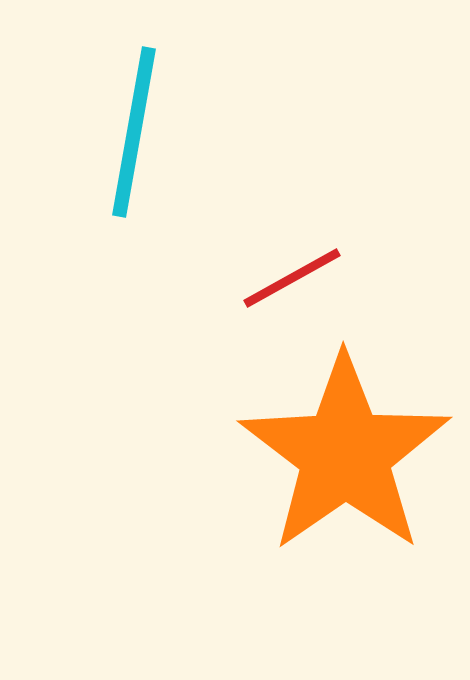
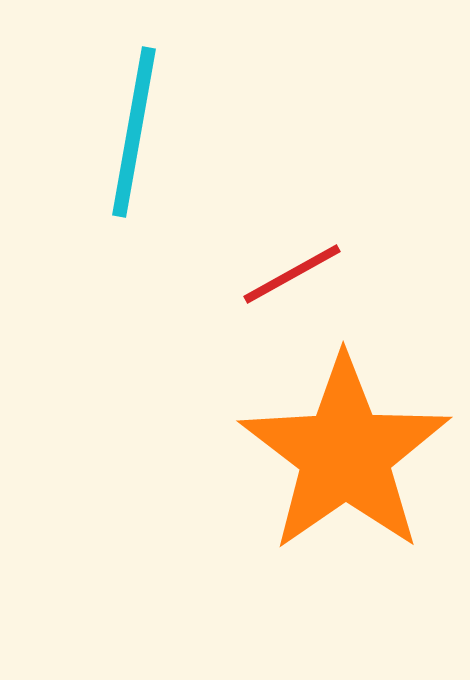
red line: moved 4 px up
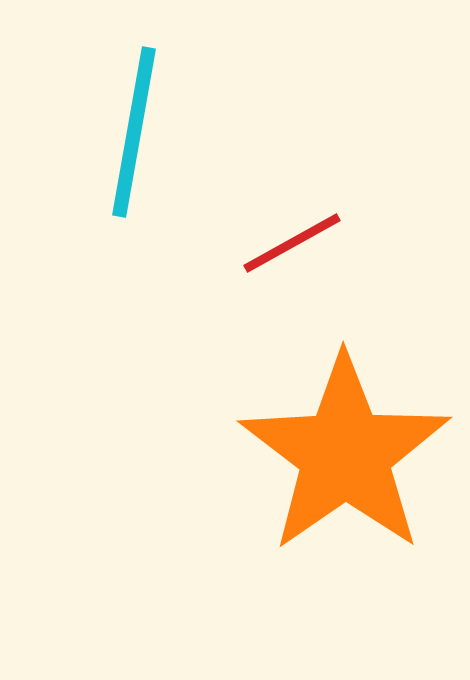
red line: moved 31 px up
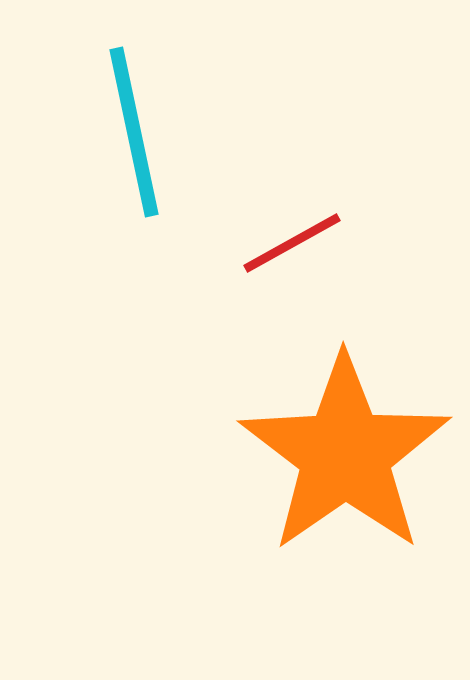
cyan line: rotated 22 degrees counterclockwise
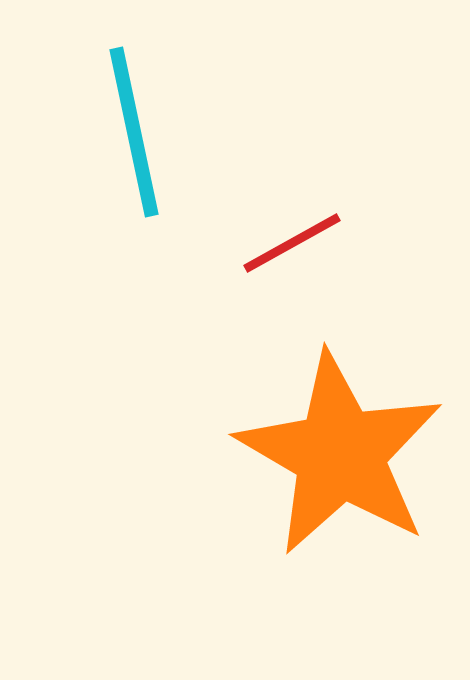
orange star: moved 5 px left; rotated 7 degrees counterclockwise
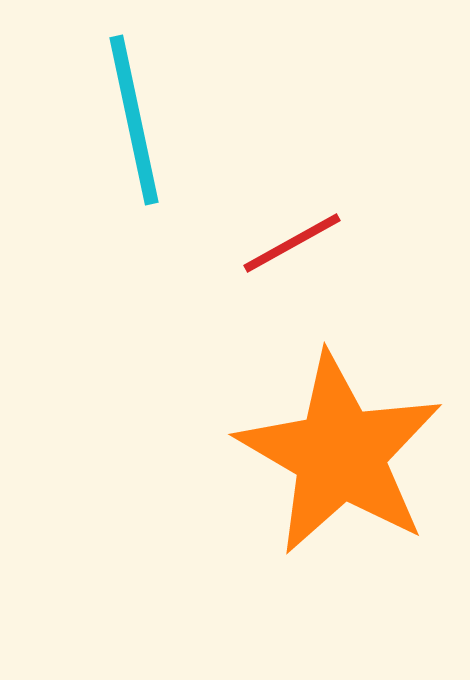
cyan line: moved 12 px up
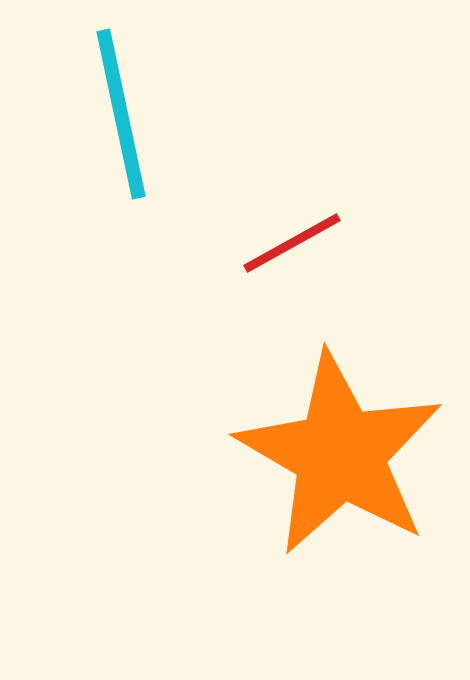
cyan line: moved 13 px left, 6 px up
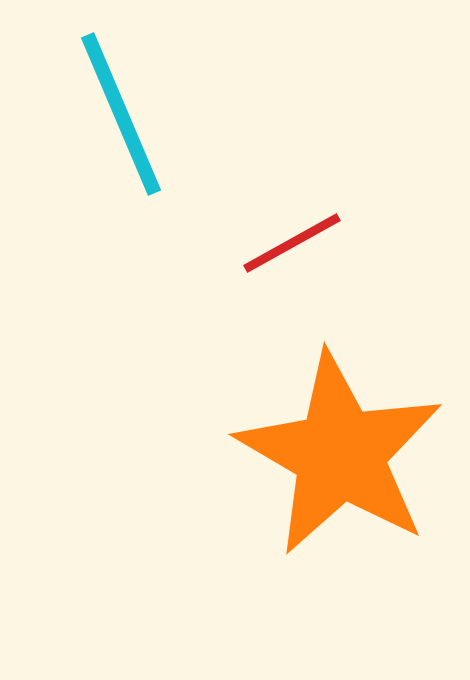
cyan line: rotated 11 degrees counterclockwise
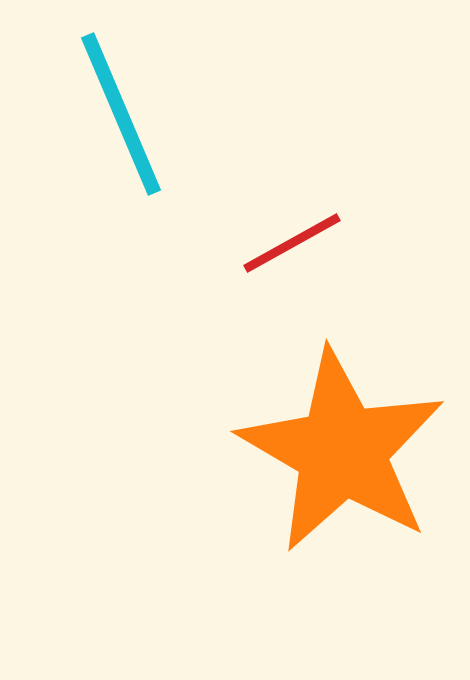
orange star: moved 2 px right, 3 px up
